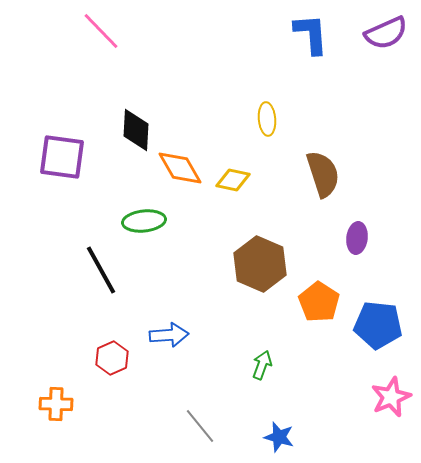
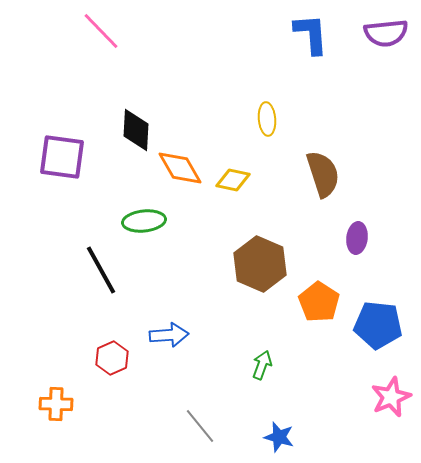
purple semicircle: rotated 18 degrees clockwise
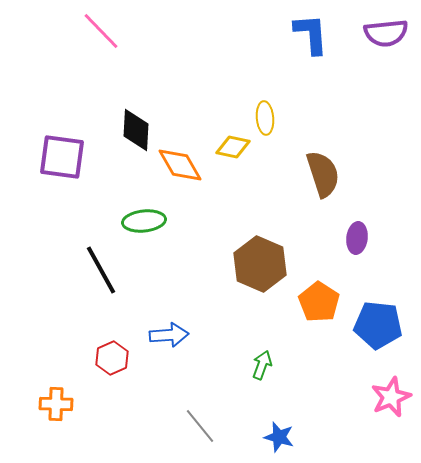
yellow ellipse: moved 2 px left, 1 px up
orange diamond: moved 3 px up
yellow diamond: moved 33 px up
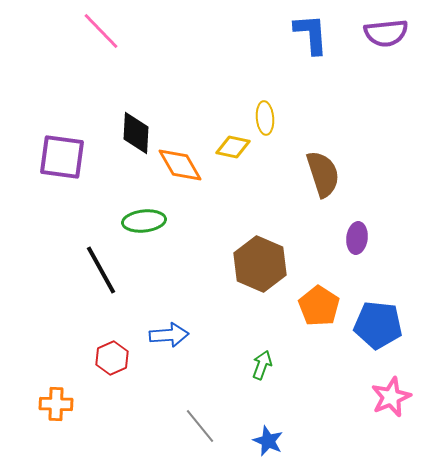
black diamond: moved 3 px down
orange pentagon: moved 4 px down
blue star: moved 11 px left, 4 px down; rotated 8 degrees clockwise
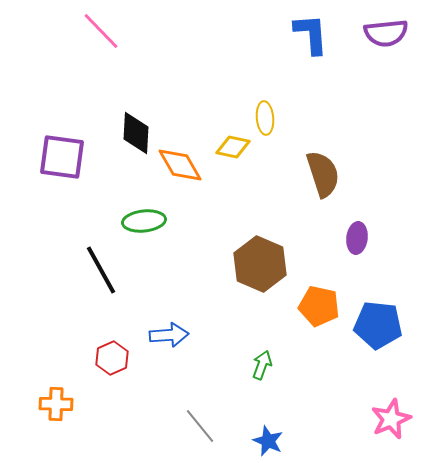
orange pentagon: rotated 21 degrees counterclockwise
pink star: moved 22 px down
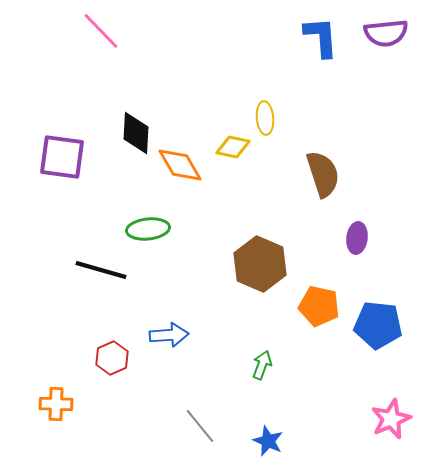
blue L-shape: moved 10 px right, 3 px down
green ellipse: moved 4 px right, 8 px down
black line: rotated 45 degrees counterclockwise
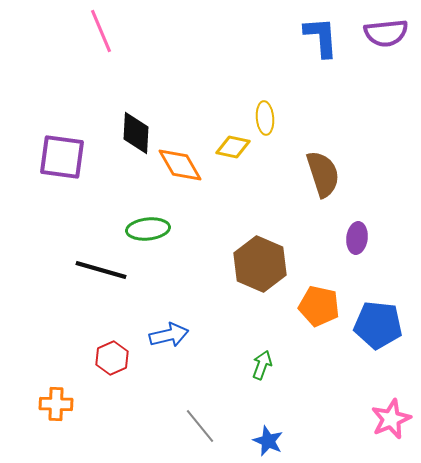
pink line: rotated 21 degrees clockwise
blue arrow: rotated 9 degrees counterclockwise
